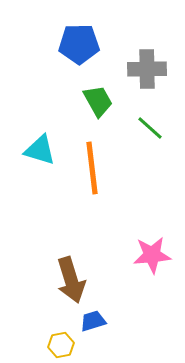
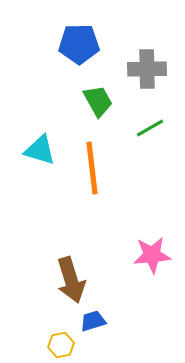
green line: rotated 72 degrees counterclockwise
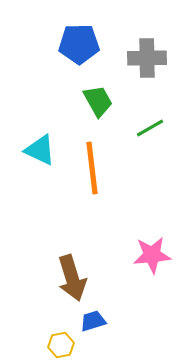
gray cross: moved 11 px up
cyan triangle: rotated 8 degrees clockwise
brown arrow: moved 1 px right, 2 px up
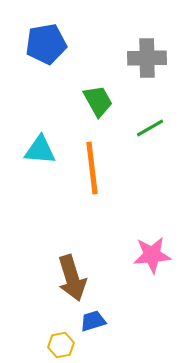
blue pentagon: moved 33 px left; rotated 9 degrees counterclockwise
cyan triangle: rotated 20 degrees counterclockwise
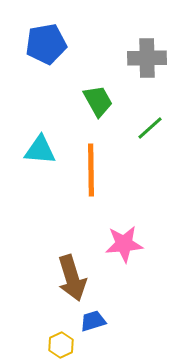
green line: rotated 12 degrees counterclockwise
orange line: moved 1 px left, 2 px down; rotated 6 degrees clockwise
pink star: moved 28 px left, 11 px up
yellow hexagon: rotated 15 degrees counterclockwise
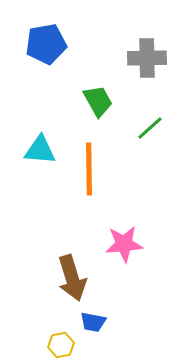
orange line: moved 2 px left, 1 px up
blue trapezoid: moved 1 px down; rotated 152 degrees counterclockwise
yellow hexagon: rotated 15 degrees clockwise
